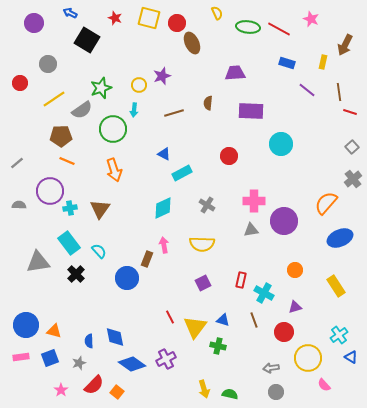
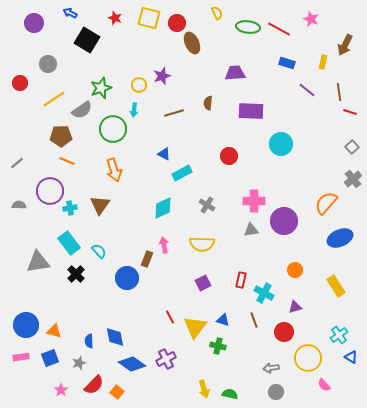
brown triangle at (100, 209): moved 4 px up
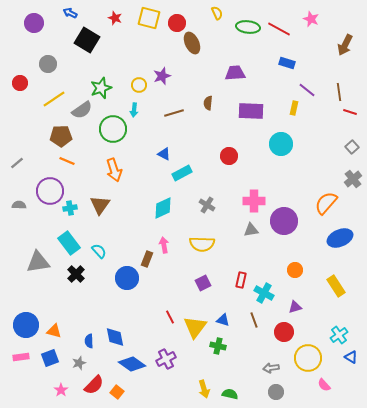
yellow rectangle at (323, 62): moved 29 px left, 46 px down
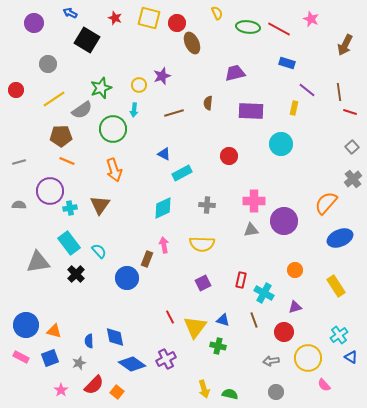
purple trapezoid at (235, 73): rotated 10 degrees counterclockwise
red circle at (20, 83): moved 4 px left, 7 px down
gray line at (17, 163): moved 2 px right, 1 px up; rotated 24 degrees clockwise
gray cross at (207, 205): rotated 28 degrees counterclockwise
pink rectangle at (21, 357): rotated 35 degrees clockwise
gray arrow at (271, 368): moved 7 px up
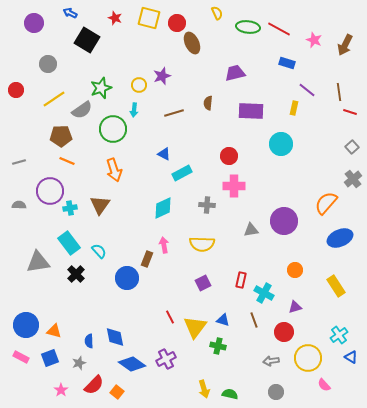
pink star at (311, 19): moved 3 px right, 21 px down
pink cross at (254, 201): moved 20 px left, 15 px up
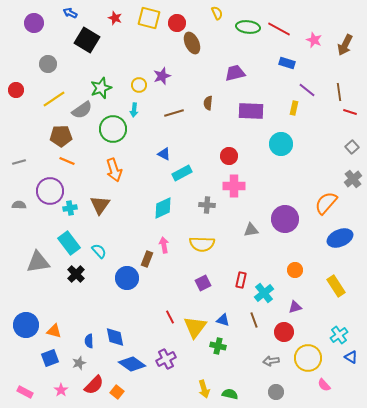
purple circle at (284, 221): moved 1 px right, 2 px up
cyan cross at (264, 293): rotated 24 degrees clockwise
pink rectangle at (21, 357): moved 4 px right, 35 px down
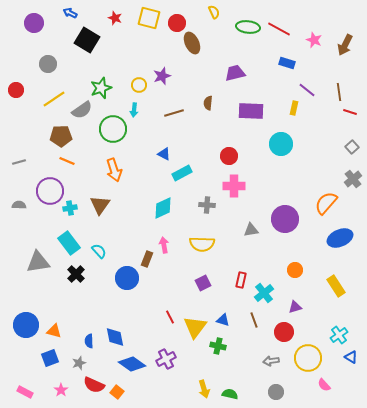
yellow semicircle at (217, 13): moved 3 px left, 1 px up
red semicircle at (94, 385): rotated 70 degrees clockwise
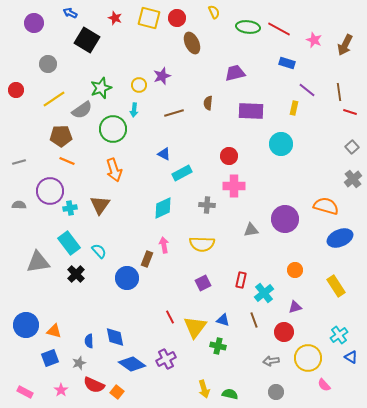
red circle at (177, 23): moved 5 px up
orange semicircle at (326, 203): moved 3 px down; rotated 65 degrees clockwise
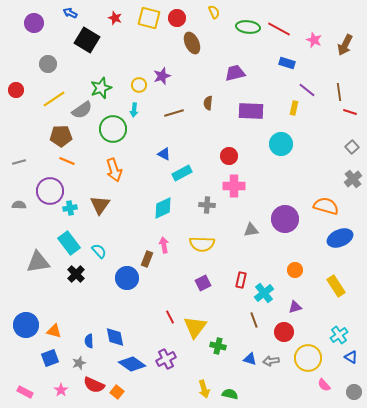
blue triangle at (223, 320): moved 27 px right, 39 px down
gray circle at (276, 392): moved 78 px right
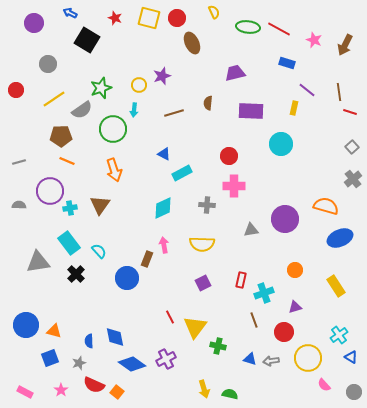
cyan cross at (264, 293): rotated 18 degrees clockwise
